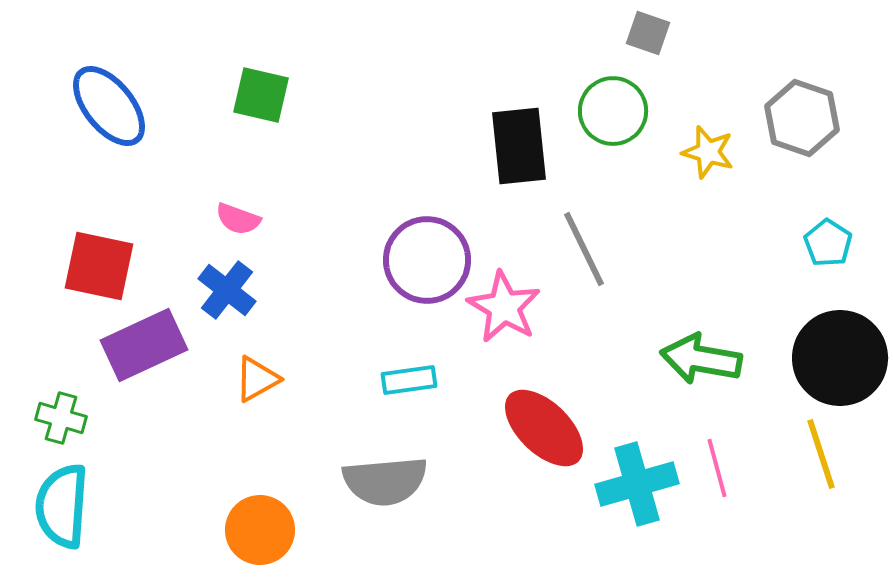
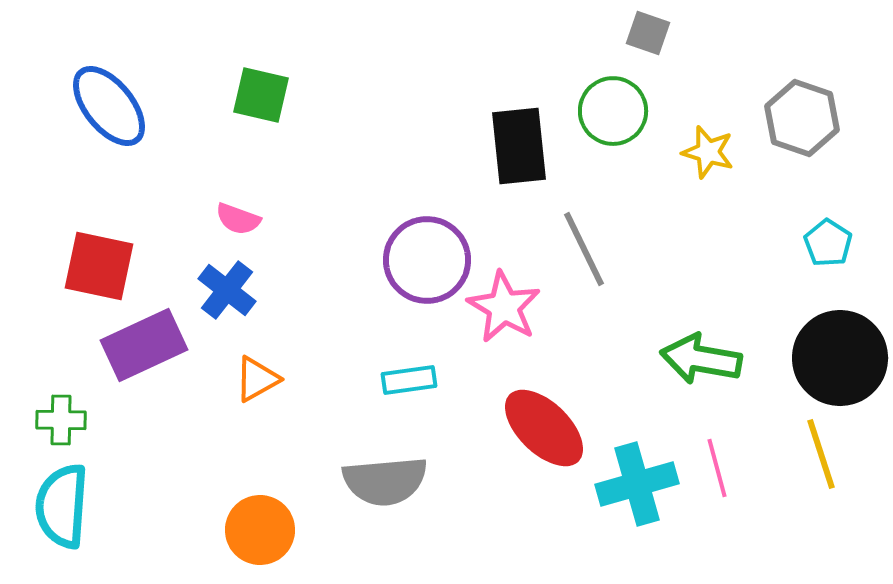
green cross: moved 2 px down; rotated 15 degrees counterclockwise
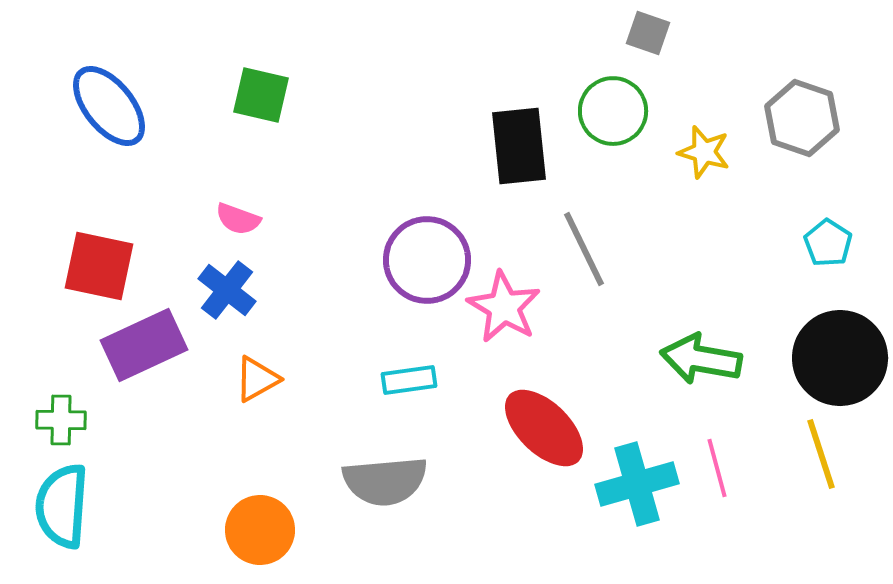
yellow star: moved 4 px left
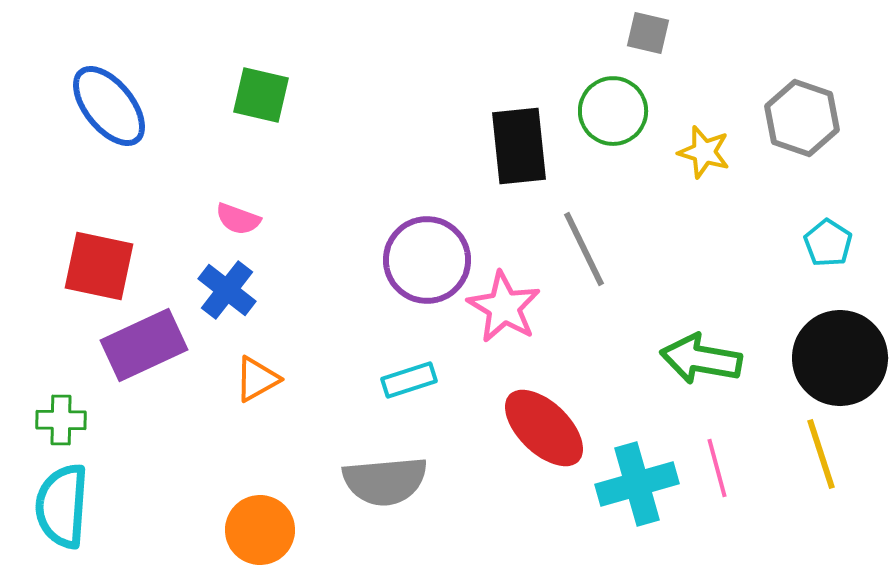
gray square: rotated 6 degrees counterclockwise
cyan rectangle: rotated 10 degrees counterclockwise
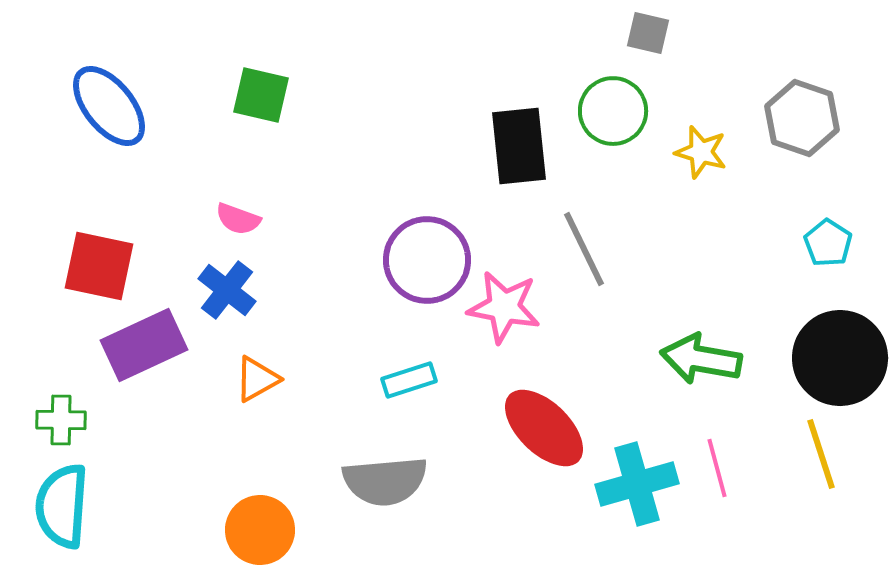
yellow star: moved 3 px left
pink star: rotated 20 degrees counterclockwise
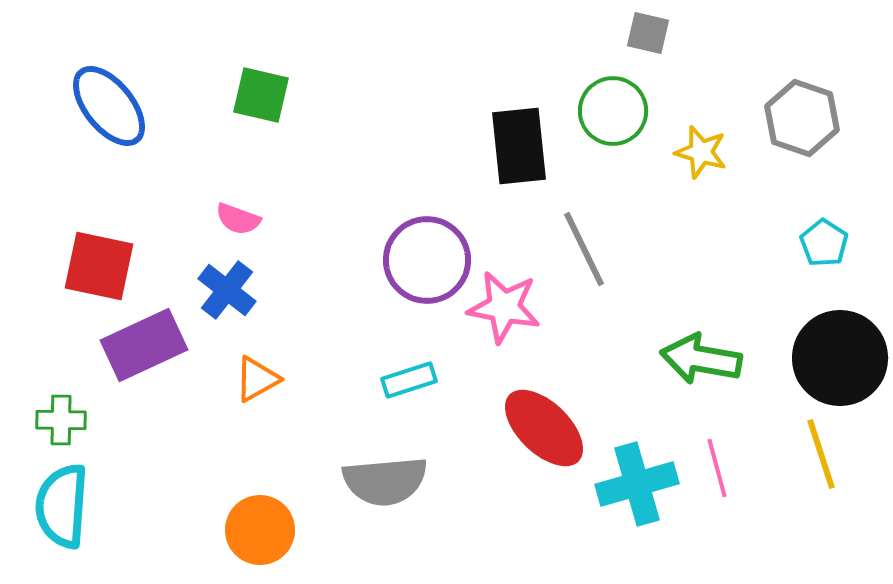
cyan pentagon: moved 4 px left
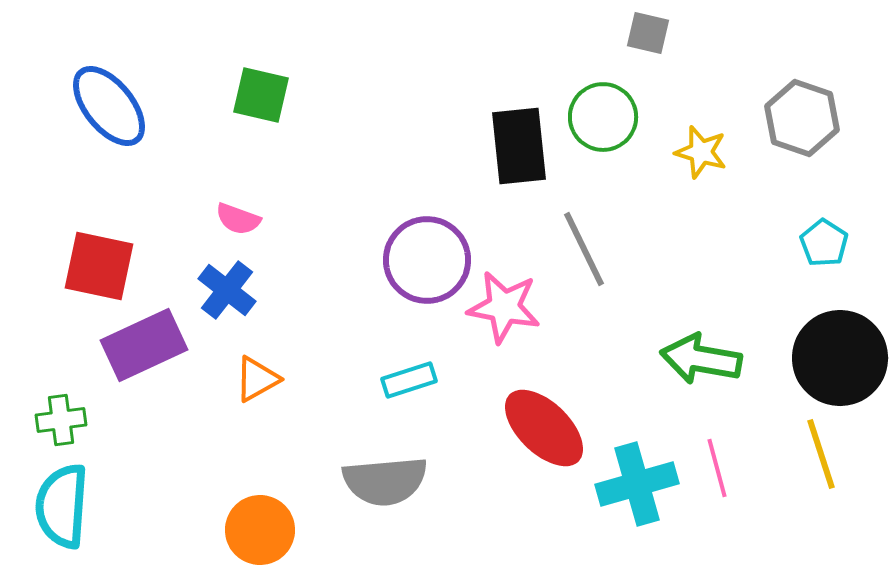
green circle: moved 10 px left, 6 px down
green cross: rotated 9 degrees counterclockwise
